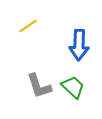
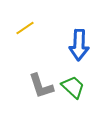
yellow line: moved 3 px left, 2 px down
gray L-shape: moved 2 px right
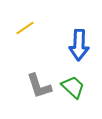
gray L-shape: moved 2 px left
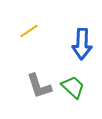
yellow line: moved 4 px right, 3 px down
blue arrow: moved 3 px right, 1 px up
